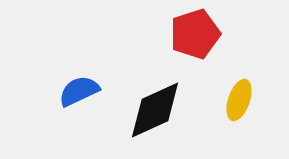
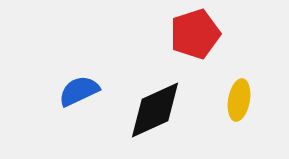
yellow ellipse: rotated 9 degrees counterclockwise
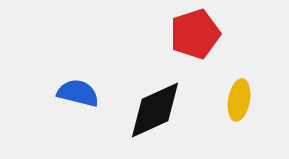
blue semicircle: moved 1 px left, 2 px down; rotated 39 degrees clockwise
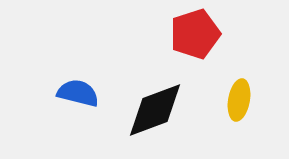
black diamond: rotated 4 degrees clockwise
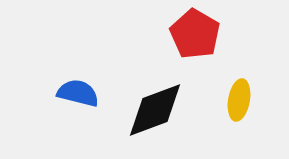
red pentagon: rotated 24 degrees counterclockwise
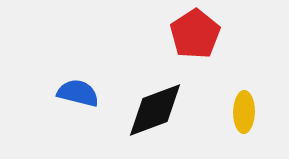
red pentagon: rotated 9 degrees clockwise
yellow ellipse: moved 5 px right, 12 px down; rotated 9 degrees counterclockwise
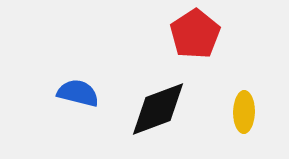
black diamond: moved 3 px right, 1 px up
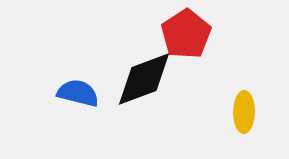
red pentagon: moved 9 px left
black diamond: moved 14 px left, 30 px up
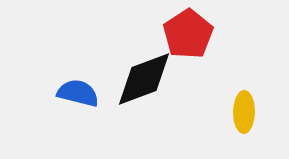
red pentagon: moved 2 px right
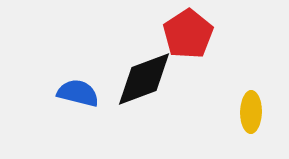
yellow ellipse: moved 7 px right
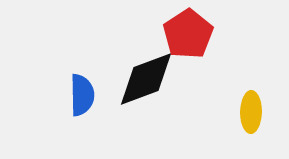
black diamond: moved 2 px right
blue semicircle: moved 4 px right, 2 px down; rotated 75 degrees clockwise
